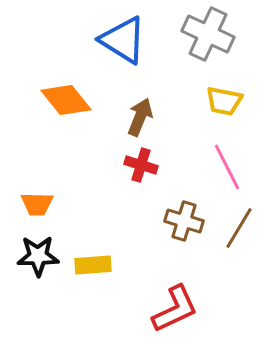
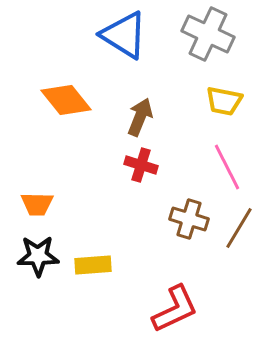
blue triangle: moved 1 px right, 5 px up
brown cross: moved 5 px right, 2 px up
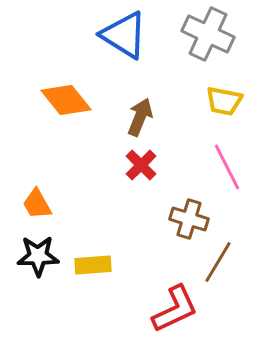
red cross: rotated 28 degrees clockwise
orange trapezoid: rotated 60 degrees clockwise
brown line: moved 21 px left, 34 px down
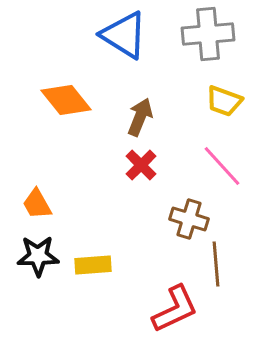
gray cross: rotated 30 degrees counterclockwise
yellow trapezoid: rotated 9 degrees clockwise
pink line: moved 5 px left, 1 px up; rotated 15 degrees counterclockwise
brown line: moved 2 px left, 2 px down; rotated 36 degrees counterclockwise
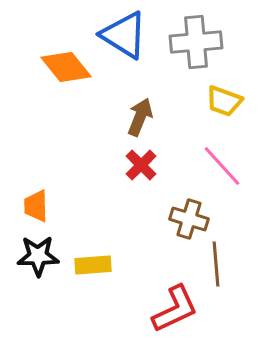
gray cross: moved 12 px left, 8 px down
orange diamond: moved 33 px up
orange trapezoid: moved 1 px left, 2 px down; rotated 28 degrees clockwise
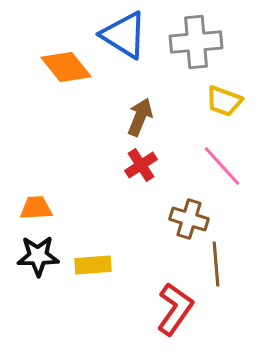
red cross: rotated 12 degrees clockwise
orange trapezoid: moved 2 px down; rotated 88 degrees clockwise
red L-shape: rotated 30 degrees counterclockwise
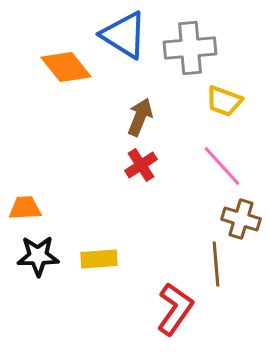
gray cross: moved 6 px left, 6 px down
orange trapezoid: moved 11 px left
brown cross: moved 52 px right
yellow rectangle: moved 6 px right, 6 px up
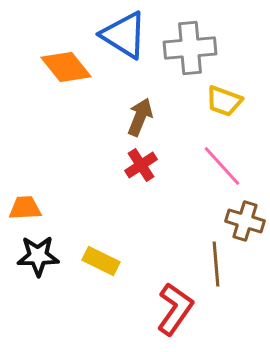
brown cross: moved 4 px right, 2 px down
yellow rectangle: moved 2 px right, 2 px down; rotated 30 degrees clockwise
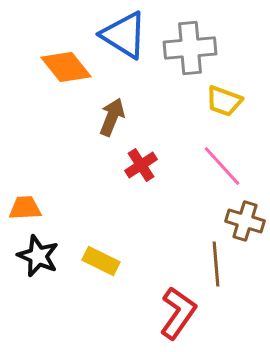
brown arrow: moved 28 px left
black star: rotated 24 degrees clockwise
red L-shape: moved 3 px right, 4 px down
